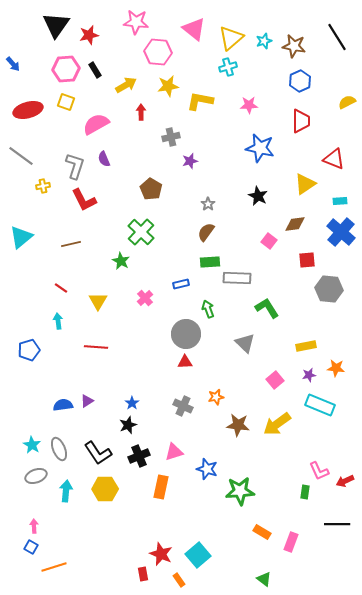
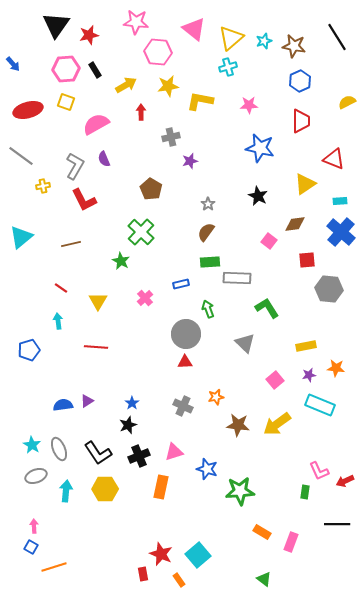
gray L-shape at (75, 166): rotated 12 degrees clockwise
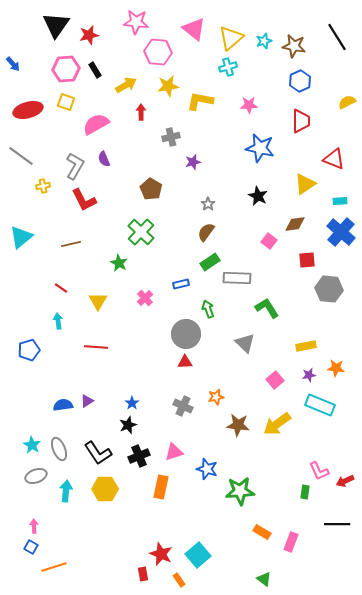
purple star at (190, 161): moved 3 px right, 1 px down
green star at (121, 261): moved 2 px left, 2 px down
green rectangle at (210, 262): rotated 30 degrees counterclockwise
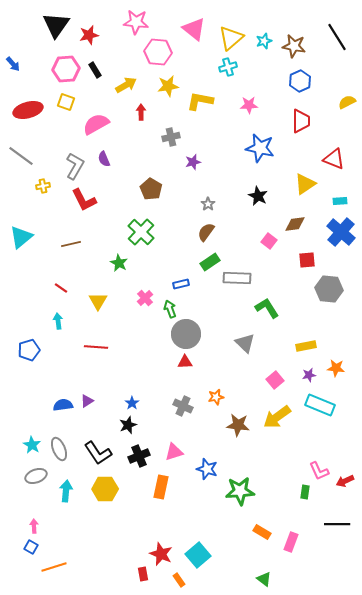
green arrow at (208, 309): moved 38 px left
yellow arrow at (277, 424): moved 7 px up
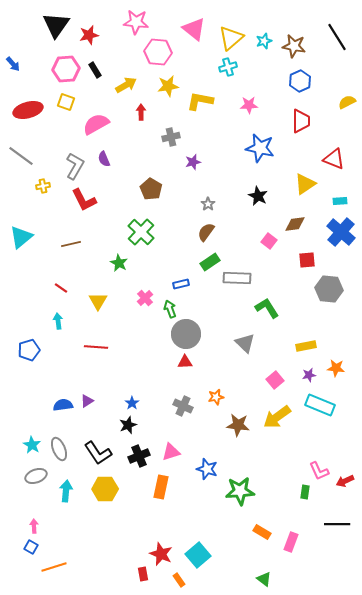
pink triangle at (174, 452): moved 3 px left
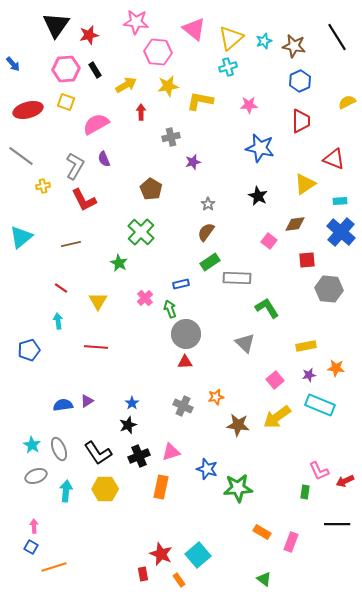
green star at (240, 491): moved 2 px left, 3 px up
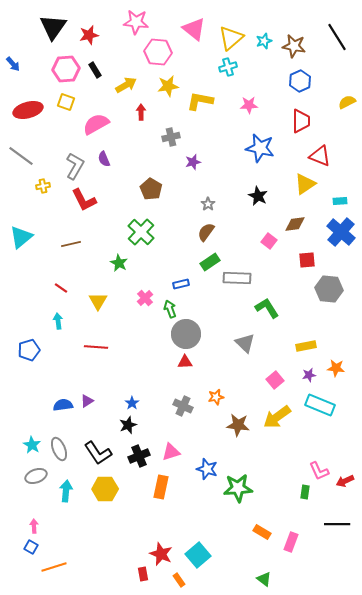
black triangle at (56, 25): moved 3 px left, 2 px down
red triangle at (334, 159): moved 14 px left, 3 px up
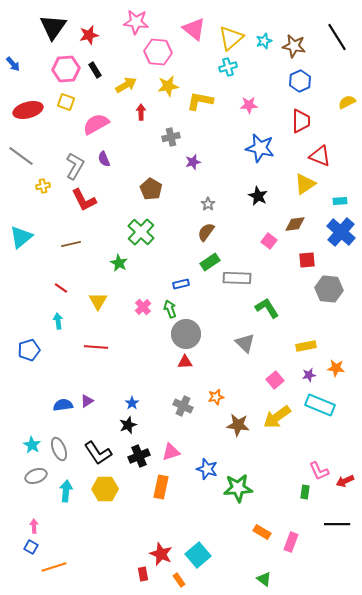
pink cross at (145, 298): moved 2 px left, 9 px down
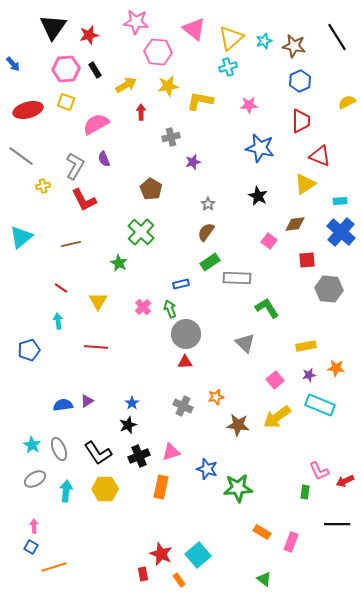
gray ellipse at (36, 476): moved 1 px left, 3 px down; rotated 10 degrees counterclockwise
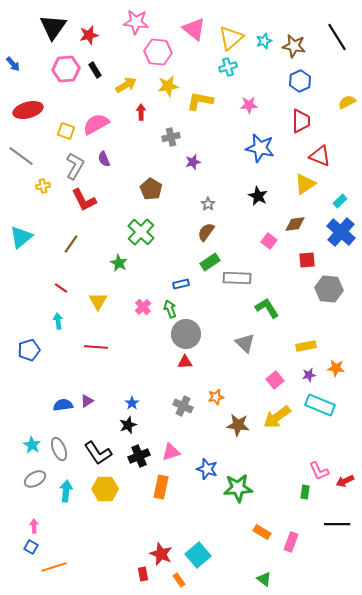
yellow square at (66, 102): moved 29 px down
cyan rectangle at (340, 201): rotated 40 degrees counterclockwise
brown line at (71, 244): rotated 42 degrees counterclockwise
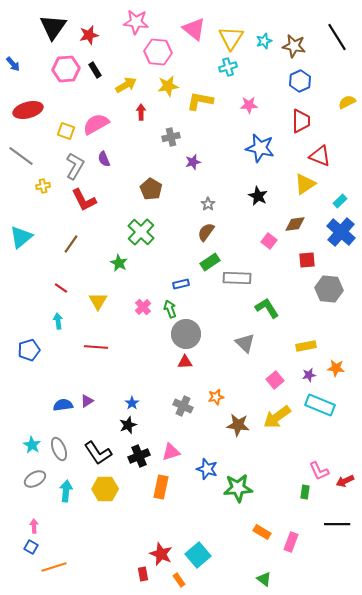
yellow triangle at (231, 38): rotated 16 degrees counterclockwise
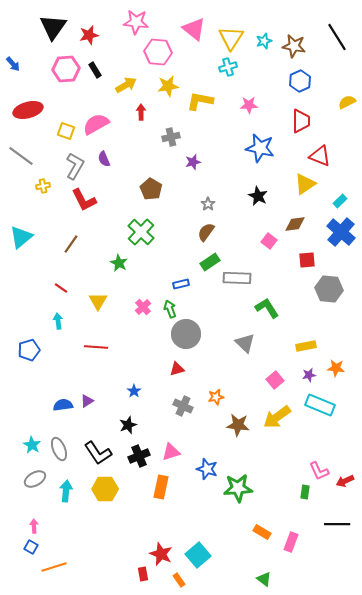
red triangle at (185, 362): moved 8 px left, 7 px down; rotated 14 degrees counterclockwise
blue star at (132, 403): moved 2 px right, 12 px up
